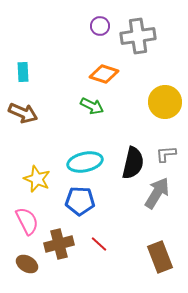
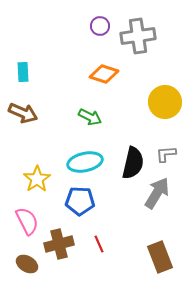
green arrow: moved 2 px left, 11 px down
yellow star: rotated 16 degrees clockwise
red line: rotated 24 degrees clockwise
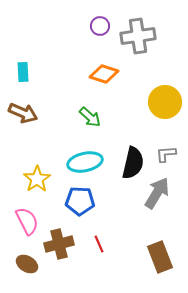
green arrow: rotated 15 degrees clockwise
